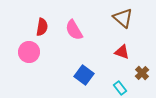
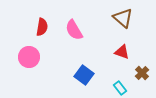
pink circle: moved 5 px down
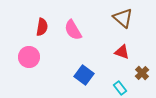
pink semicircle: moved 1 px left
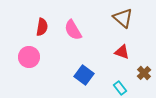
brown cross: moved 2 px right
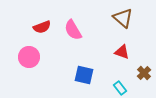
red semicircle: rotated 60 degrees clockwise
blue square: rotated 24 degrees counterclockwise
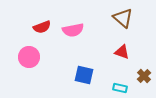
pink semicircle: rotated 70 degrees counterclockwise
brown cross: moved 3 px down
cyan rectangle: rotated 40 degrees counterclockwise
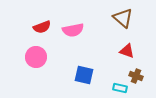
red triangle: moved 5 px right, 1 px up
pink circle: moved 7 px right
brown cross: moved 8 px left; rotated 24 degrees counterclockwise
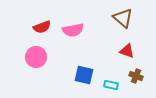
cyan rectangle: moved 9 px left, 3 px up
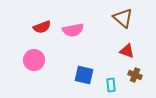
pink circle: moved 2 px left, 3 px down
brown cross: moved 1 px left, 1 px up
cyan rectangle: rotated 72 degrees clockwise
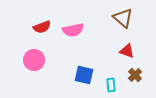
brown cross: rotated 24 degrees clockwise
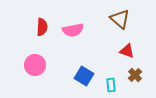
brown triangle: moved 3 px left, 1 px down
red semicircle: rotated 66 degrees counterclockwise
pink circle: moved 1 px right, 5 px down
blue square: moved 1 px down; rotated 18 degrees clockwise
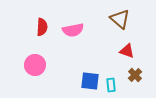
blue square: moved 6 px right, 5 px down; rotated 24 degrees counterclockwise
